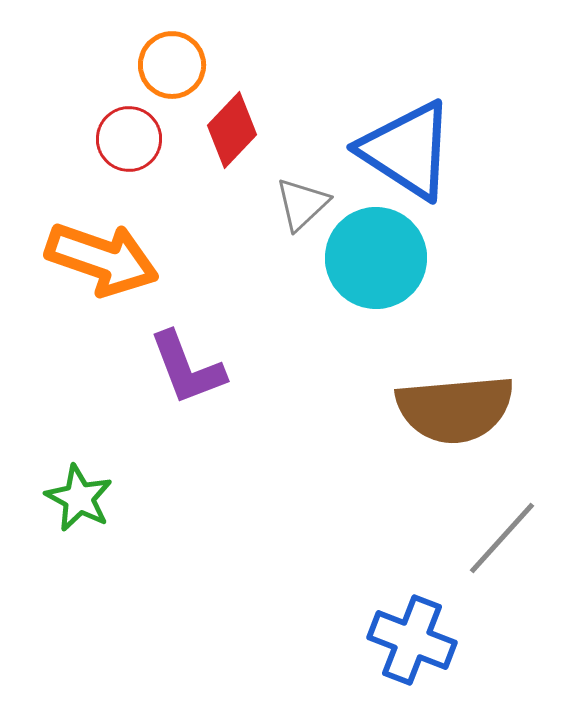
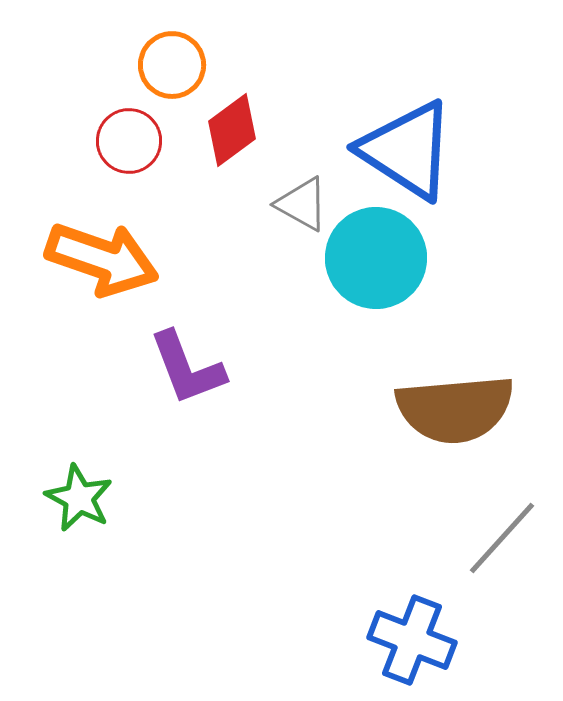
red diamond: rotated 10 degrees clockwise
red circle: moved 2 px down
gray triangle: rotated 48 degrees counterclockwise
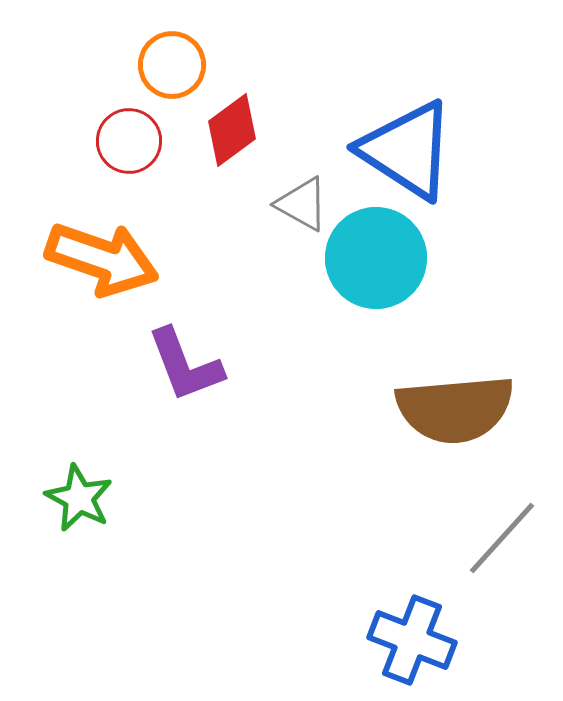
purple L-shape: moved 2 px left, 3 px up
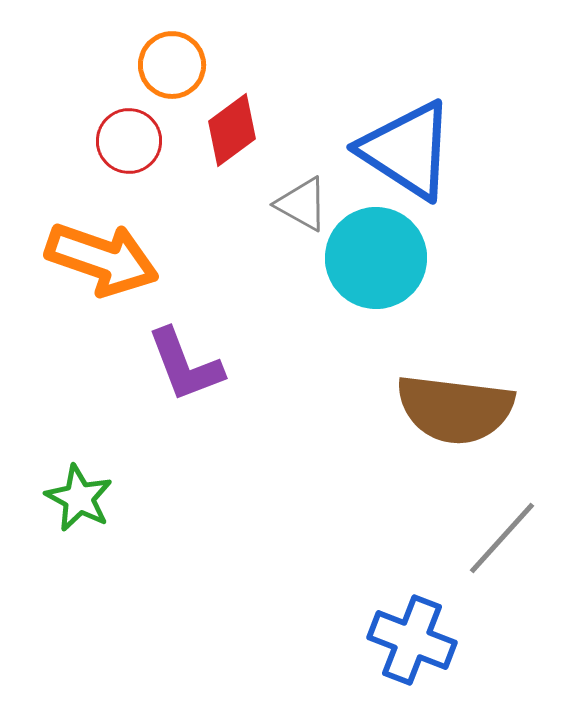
brown semicircle: rotated 12 degrees clockwise
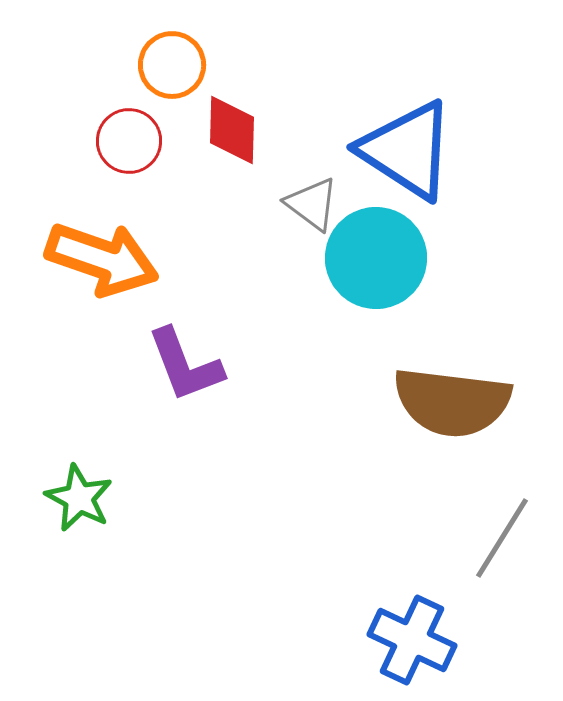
red diamond: rotated 52 degrees counterclockwise
gray triangle: moved 10 px right; rotated 8 degrees clockwise
brown semicircle: moved 3 px left, 7 px up
gray line: rotated 10 degrees counterclockwise
blue cross: rotated 4 degrees clockwise
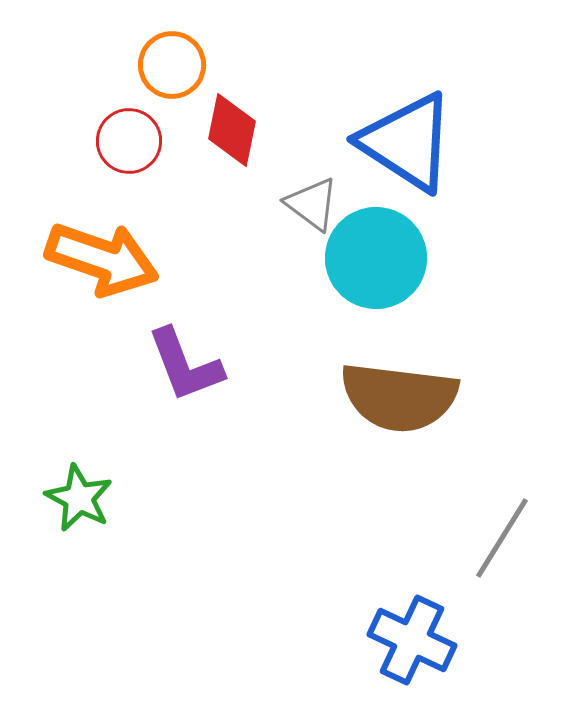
red diamond: rotated 10 degrees clockwise
blue triangle: moved 8 px up
brown semicircle: moved 53 px left, 5 px up
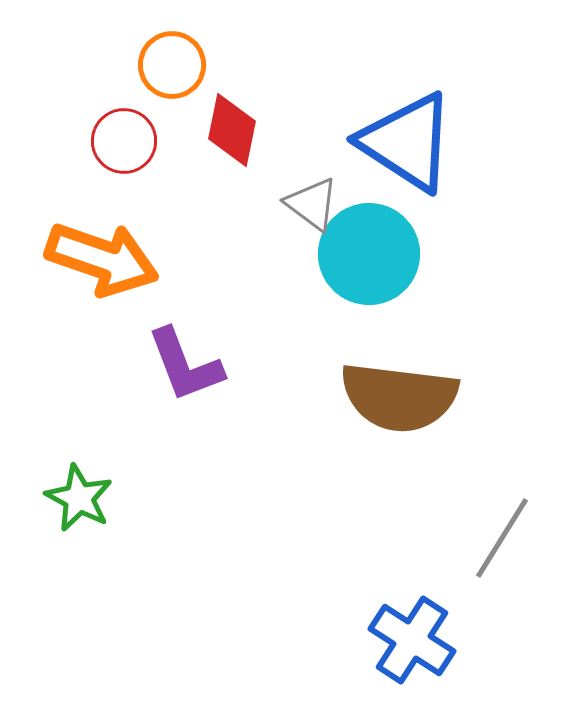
red circle: moved 5 px left
cyan circle: moved 7 px left, 4 px up
blue cross: rotated 8 degrees clockwise
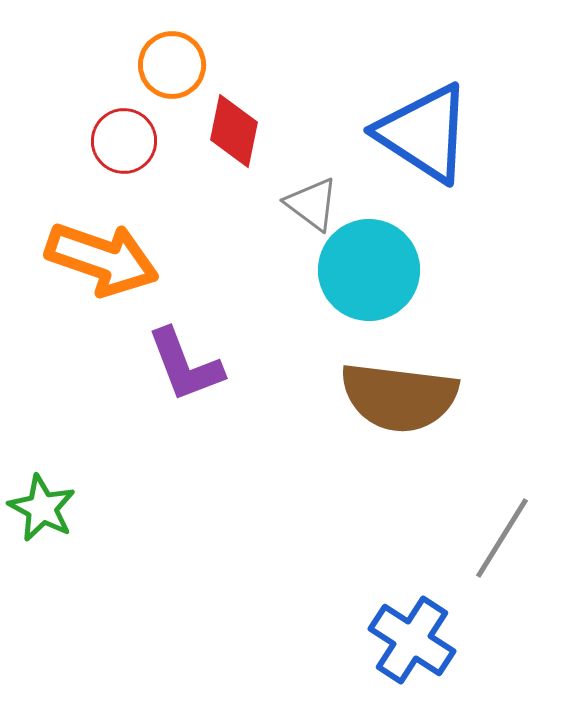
red diamond: moved 2 px right, 1 px down
blue triangle: moved 17 px right, 9 px up
cyan circle: moved 16 px down
green star: moved 37 px left, 10 px down
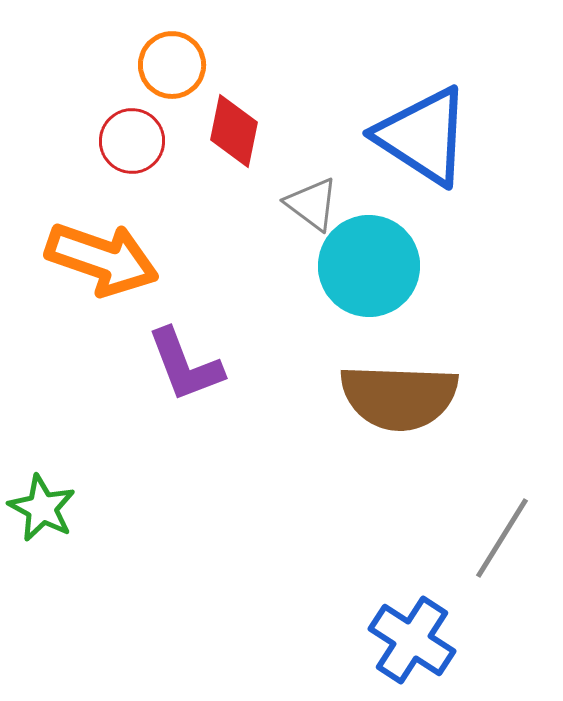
blue triangle: moved 1 px left, 3 px down
red circle: moved 8 px right
cyan circle: moved 4 px up
brown semicircle: rotated 5 degrees counterclockwise
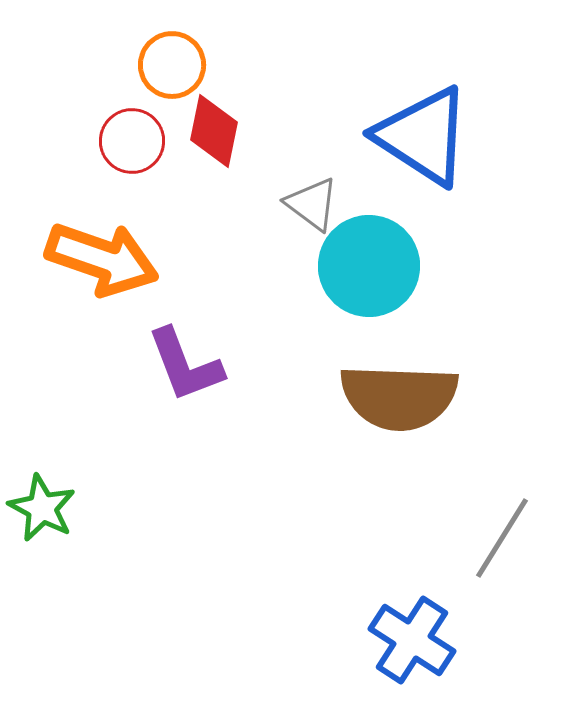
red diamond: moved 20 px left
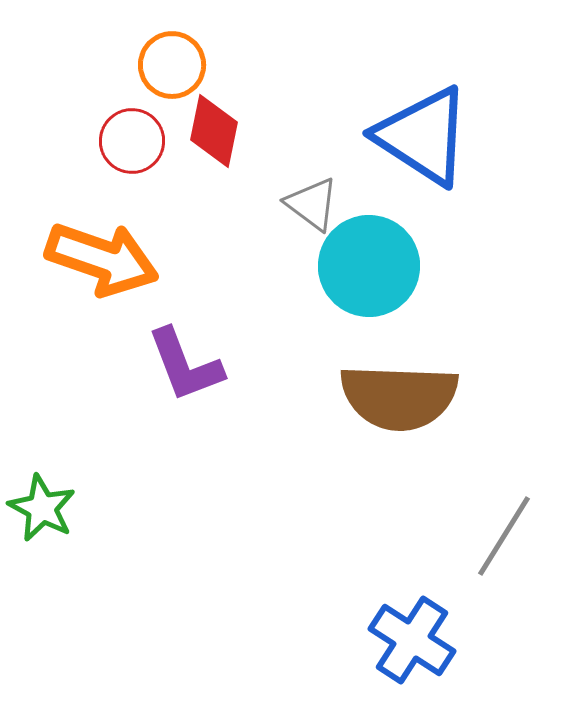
gray line: moved 2 px right, 2 px up
